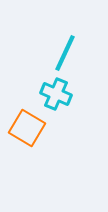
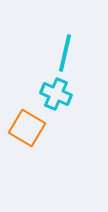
cyan line: rotated 12 degrees counterclockwise
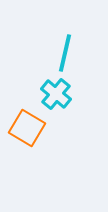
cyan cross: rotated 16 degrees clockwise
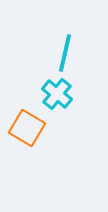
cyan cross: moved 1 px right
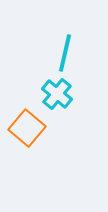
orange square: rotated 9 degrees clockwise
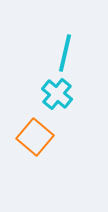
orange square: moved 8 px right, 9 px down
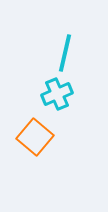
cyan cross: rotated 28 degrees clockwise
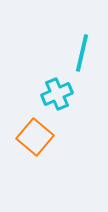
cyan line: moved 17 px right
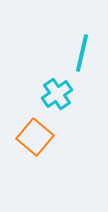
cyan cross: rotated 12 degrees counterclockwise
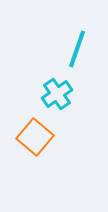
cyan line: moved 5 px left, 4 px up; rotated 6 degrees clockwise
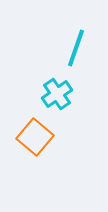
cyan line: moved 1 px left, 1 px up
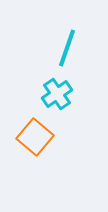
cyan line: moved 9 px left
